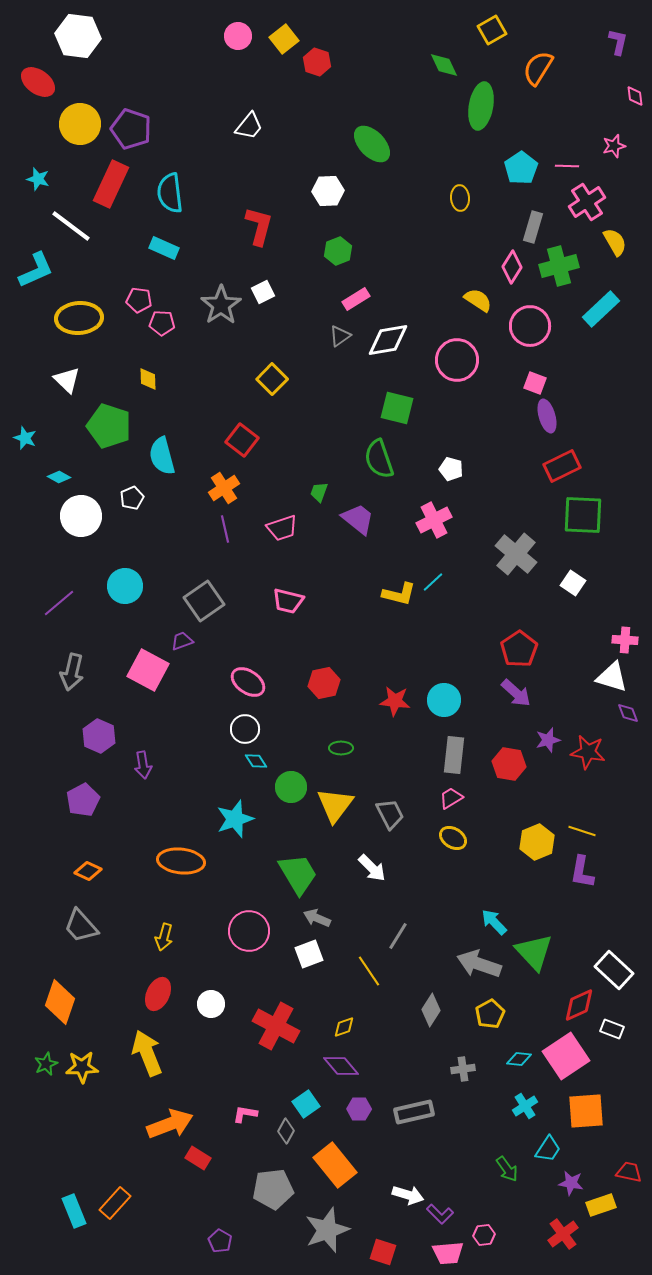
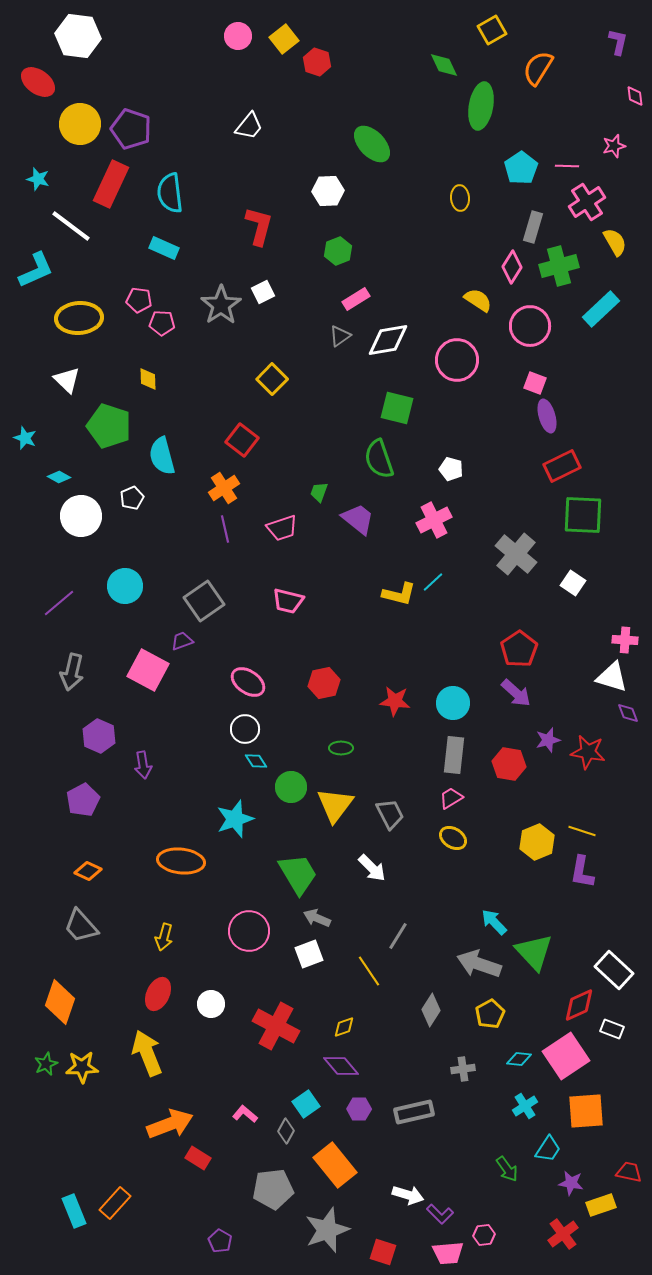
cyan circle at (444, 700): moved 9 px right, 3 px down
pink L-shape at (245, 1114): rotated 30 degrees clockwise
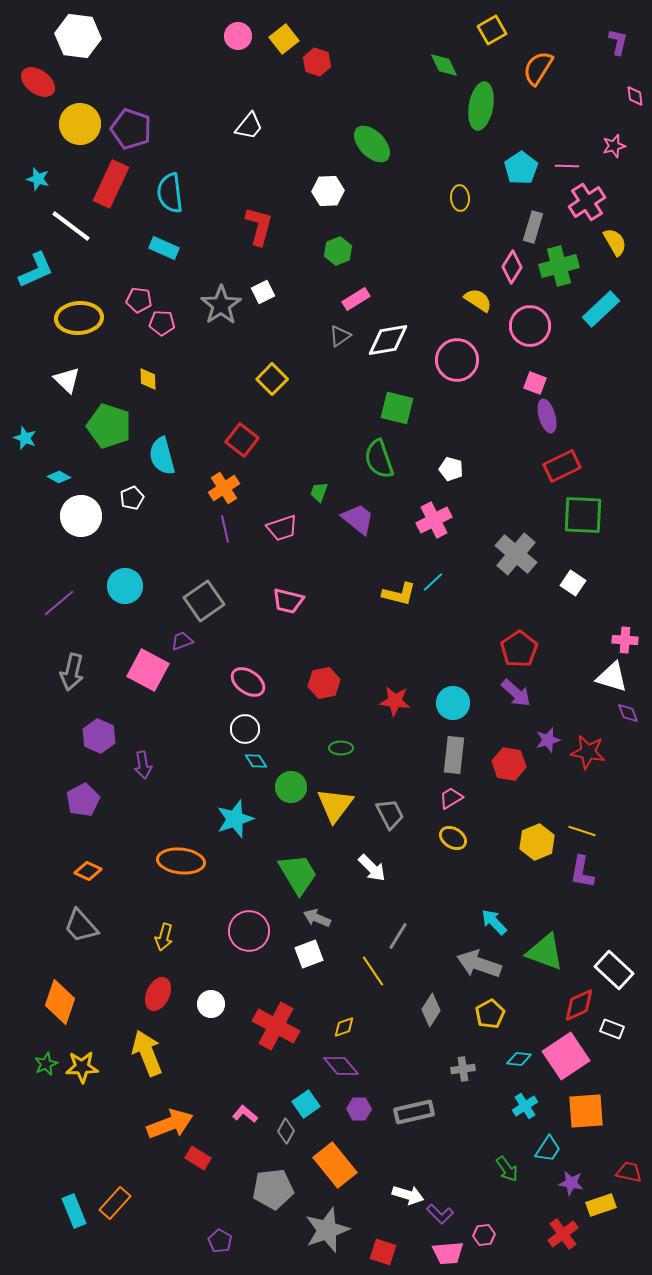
green triangle at (534, 952): moved 11 px right; rotated 27 degrees counterclockwise
yellow line at (369, 971): moved 4 px right
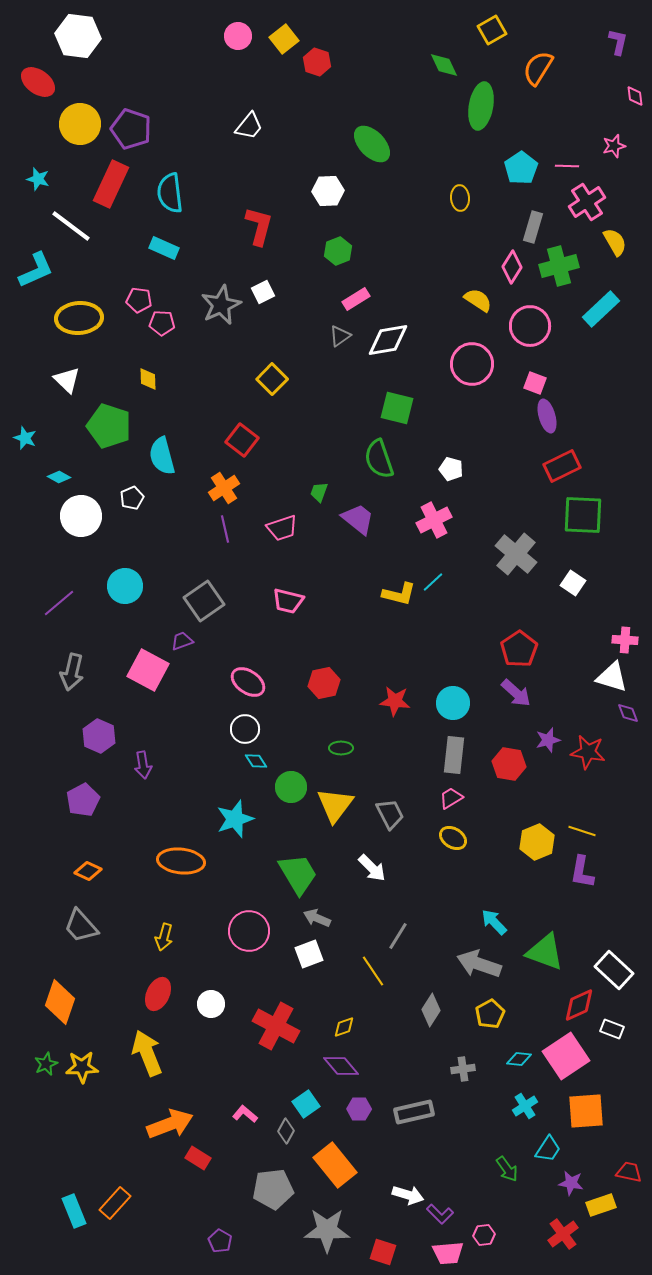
gray star at (221, 305): rotated 9 degrees clockwise
pink circle at (457, 360): moved 15 px right, 4 px down
gray star at (327, 1230): rotated 21 degrees clockwise
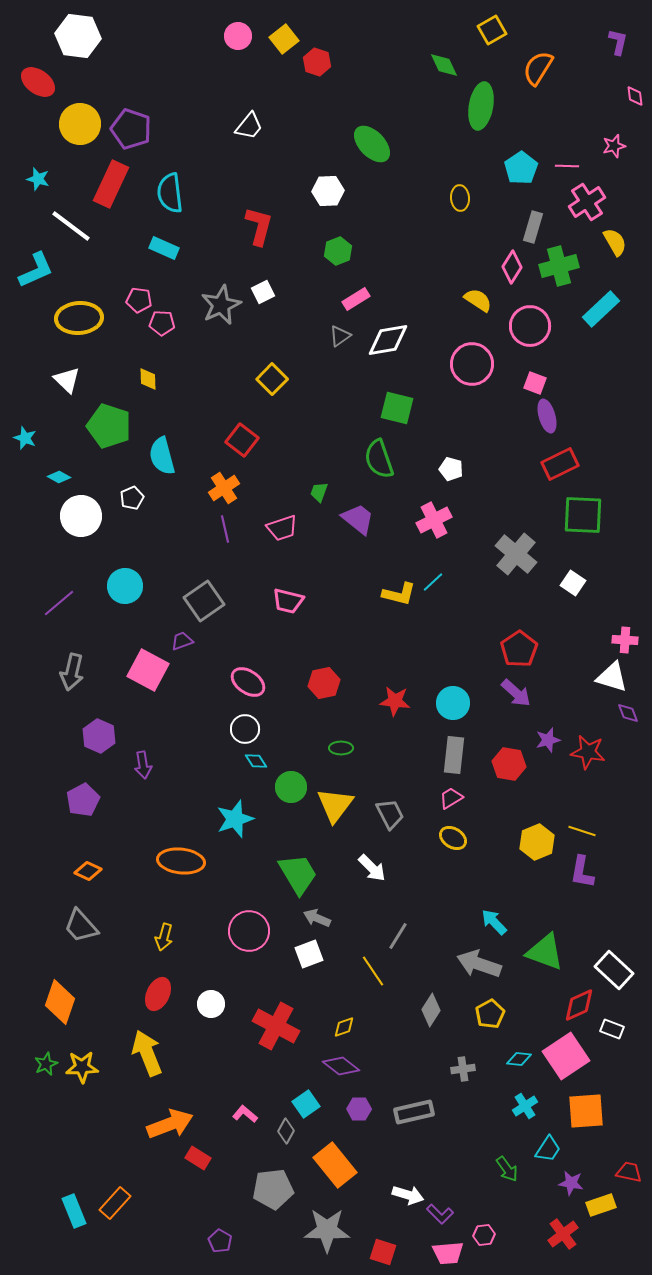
red rectangle at (562, 466): moved 2 px left, 2 px up
purple diamond at (341, 1066): rotated 12 degrees counterclockwise
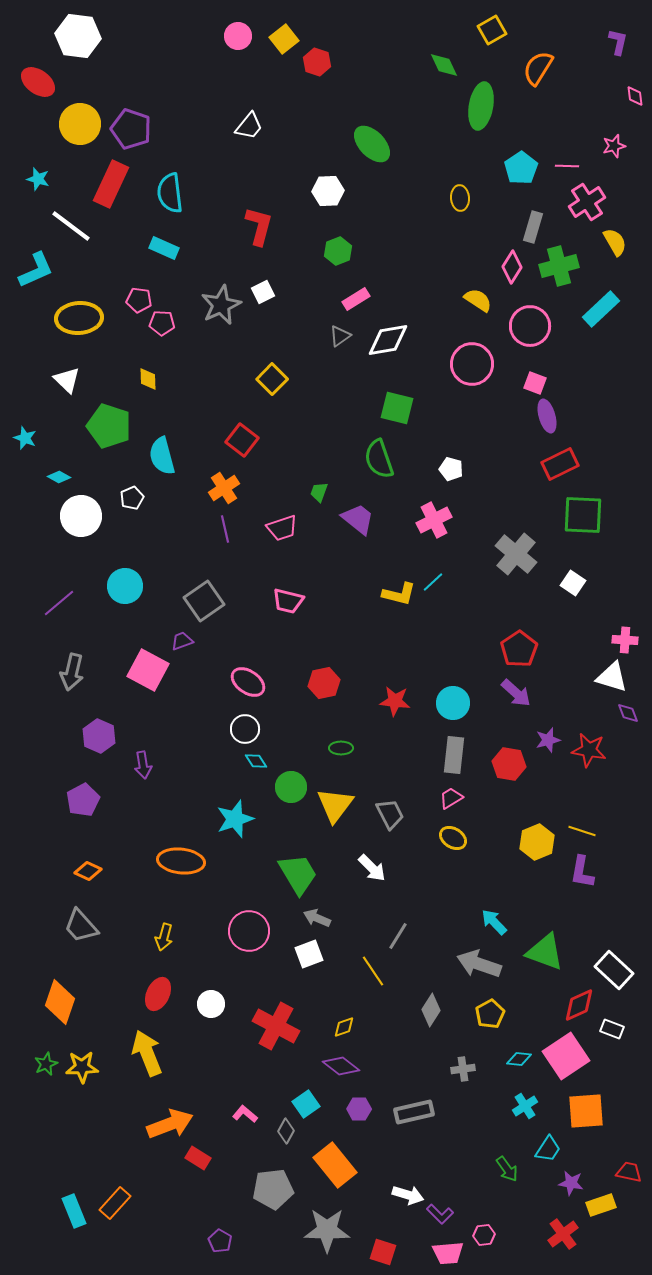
red star at (588, 752): moved 1 px right, 2 px up
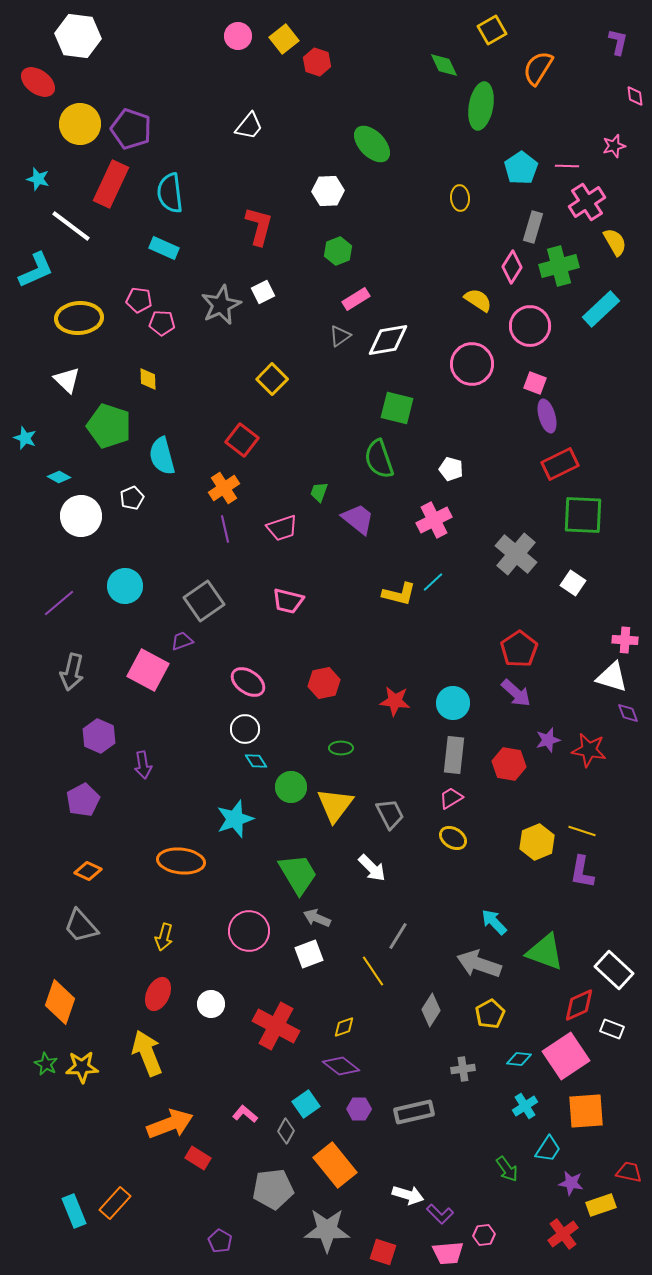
green star at (46, 1064): rotated 20 degrees counterclockwise
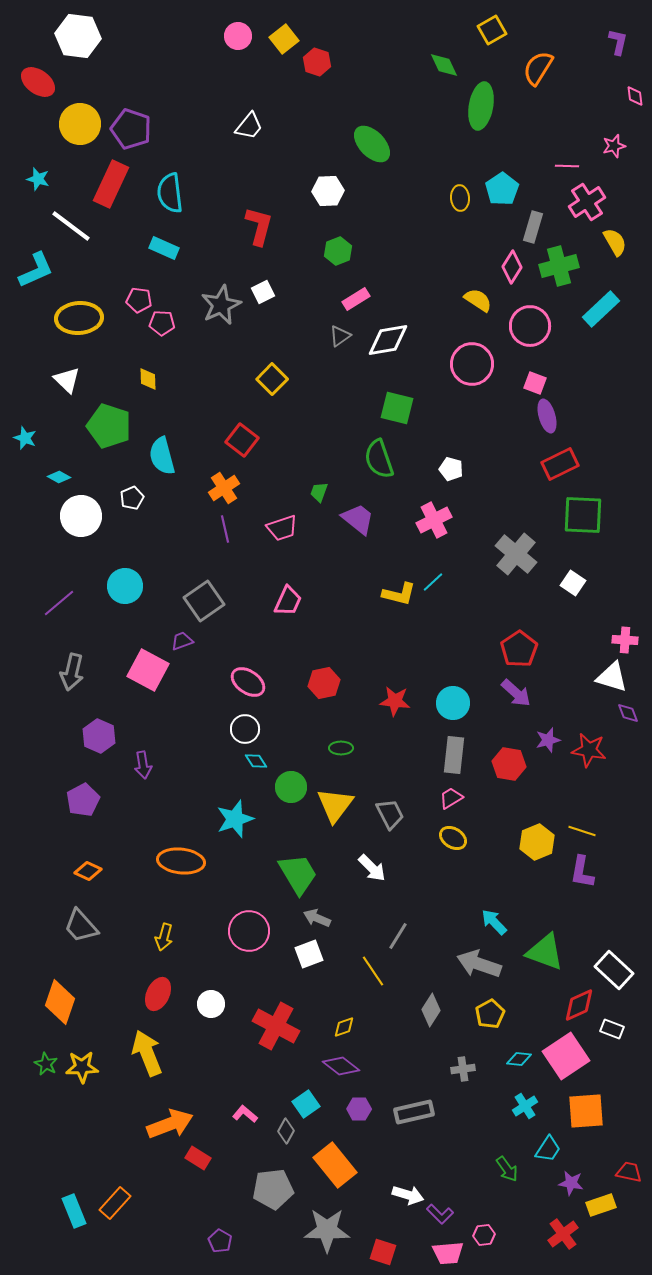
cyan pentagon at (521, 168): moved 19 px left, 21 px down
pink trapezoid at (288, 601): rotated 80 degrees counterclockwise
